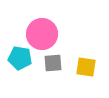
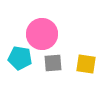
yellow square: moved 3 px up
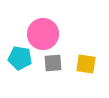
pink circle: moved 1 px right
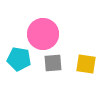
cyan pentagon: moved 1 px left, 1 px down
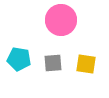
pink circle: moved 18 px right, 14 px up
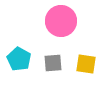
pink circle: moved 1 px down
cyan pentagon: rotated 20 degrees clockwise
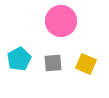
cyan pentagon: rotated 15 degrees clockwise
yellow square: rotated 15 degrees clockwise
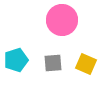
pink circle: moved 1 px right, 1 px up
cyan pentagon: moved 3 px left, 1 px down; rotated 10 degrees clockwise
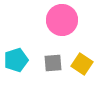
yellow square: moved 4 px left; rotated 10 degrees clockwise
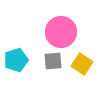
pink circle: moved 1 px left, 12 px down
gray square: moved 2 px up
